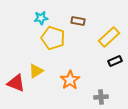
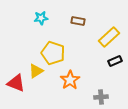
yellow pentagon: moved 15 px down
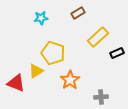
brown rectangle: moved 8 px up; rotated 40 degrees counterclockwise
yellow rectangle: moved 11 px left
black rectangle: moved 2 px right, 8 px up
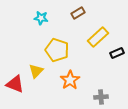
cyan star: rotated 16 degrees clockwise
yellow pentagon: moved 4 px right, 3 px up
yellow triangle: rotated 14 degrees counterclockwise
red triangle: moved 1 px left, 1 px down
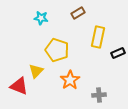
yellow rectangle: rotated 35 degrees counterclockwise
black rectangle: moved 1 px right
red triangle: moved 4 px right, 2 px down
gray cross: moved 2 px left, 2 px up
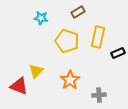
brown rectangle: moved 1 px up
yellow pentagon: moved 10 px right, 9 px up
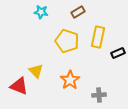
cyan star: moved 6 px up
yellow triangle: rotated 28 degrees counterclockwise
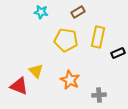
yellow pentagon: moved 1 px left, 1 px up; rotated 10 degrees counterclockwise
orange star: rotated 12 degrees counterclockwise
